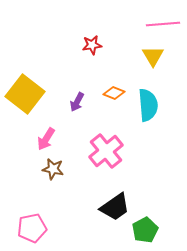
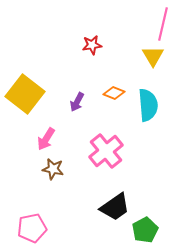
pink line: rotated 72 degrees counterclockwise
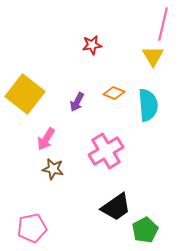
pink cross: rotated 8 degrees clockwise
black trapezoid: moved 1 px right
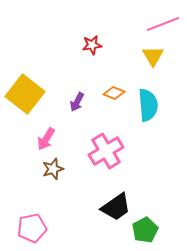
pink line: rotated 56 degrees clockwise
brown star: rotated 30 degrees counterclockwise
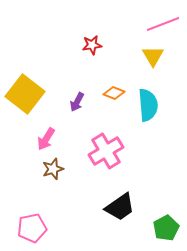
black trapezoid: moved 4 px right
green pentagon: moved 21 px right, 2 px up
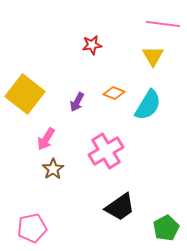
pink line: rotated 28 degrees clockwise
cyan semicircle: rotated 36 degrees clockwise
brown star: rotated 15 degrees counterclockwise
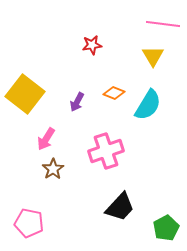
pink cross: rotated 12 degrees clockwise
black trapezoid: rotated 12 degrees counterclockwise
pink pentagon: moved 3 px left, 5 px up; rotated 24 degrees clockwise
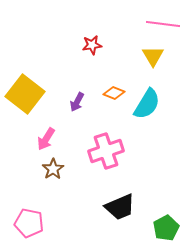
cyan semicircle: moved 1 px left, 1 px up
black trapezoid: rotated 24 degrees clockwise
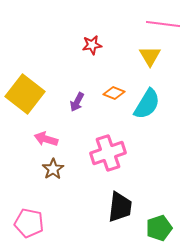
yellow triangle: moved 3 px left
pink arrow: rotated 75 degrees clockwise
pink cross: moved 2 px right, 2 px down
black trapezoid: rotated 60 degrees counterclockwise
green pentagon: moved 7 px left; rotated 10 degrees clockwise
